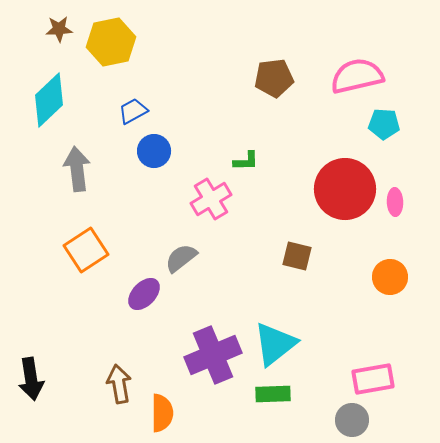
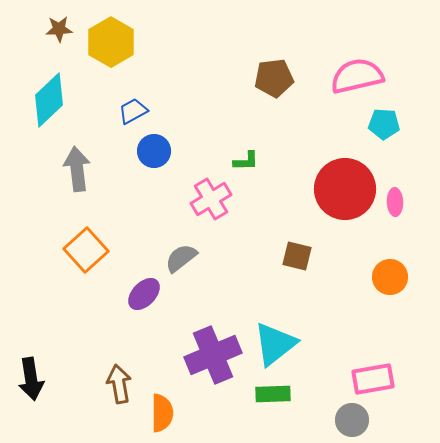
yellow hexagon: rotated 18 degrees counterclockwise
orange square: rotated 9 degrees counterclockwise
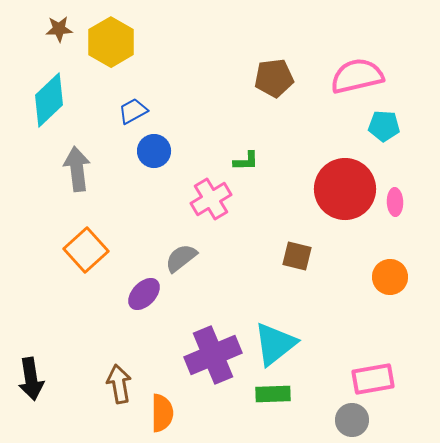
cyan pentagon: moved 2 px down
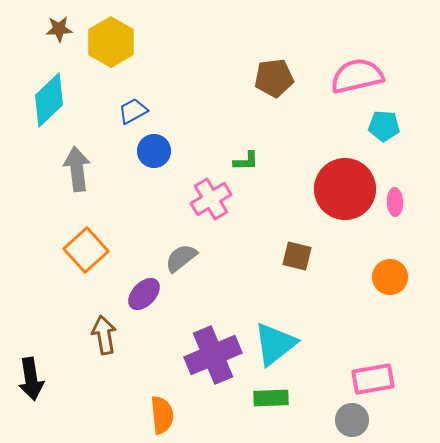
brown arrow: moved 15 px left, 49 px up
green rectangle: moved 2 px left, 4 px down
orange semicircle: moved 2 px down; rotated 6 degrees counterclockwise
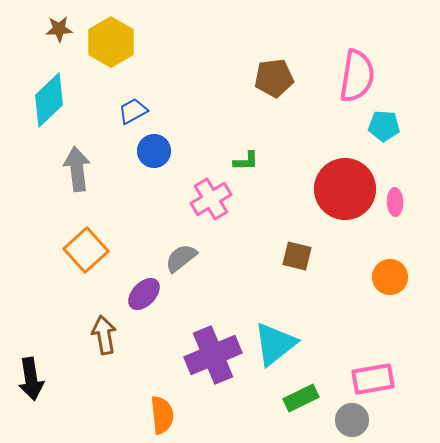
pink semicircle: rotated 112 degrees clockwise
green rectangle: moved 30 px right; rotated 24 degrees counterclockwise
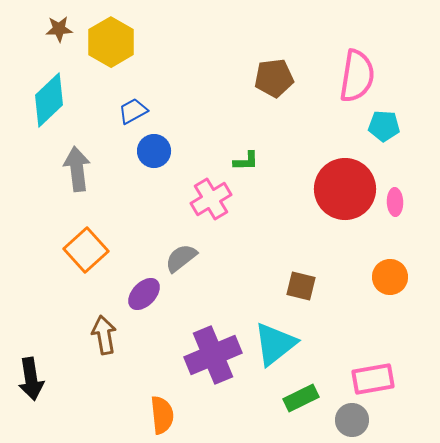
brown square: moved 4 px right, 30 px down
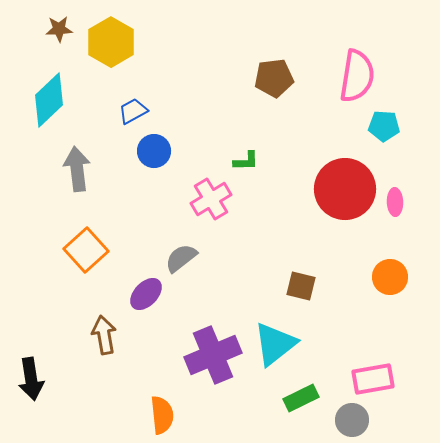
purple ellipse: moved 2 px right
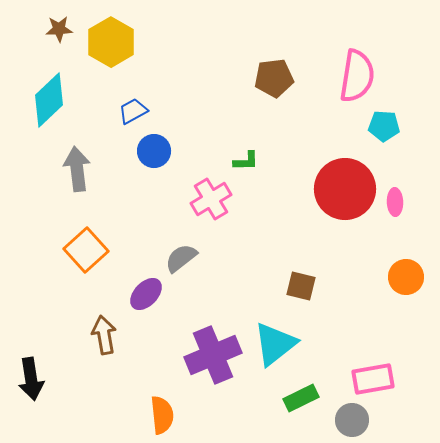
orange circle: moved 16 px right
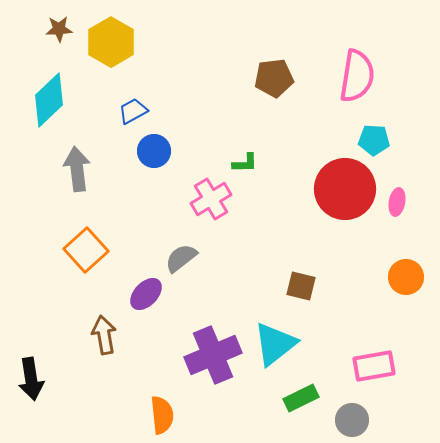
cyan pentagon: moved 10 px left, 14 px down
green L-shape: moved 1 px left, 2 px down
pink ellipse: moved 2 px right; rotated 12 degrees clockwise
pink rectangle: moved 1 px right, 13 px up
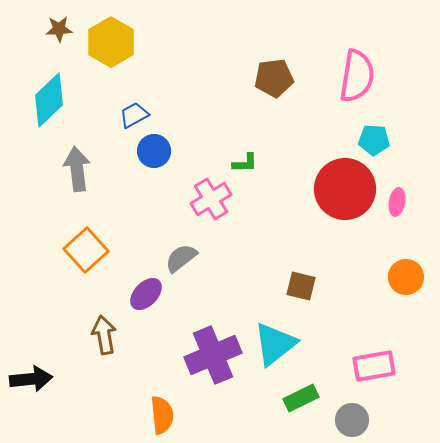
blue trapezoid: moved 1 px right, 4 px down
black arrow: rotated 87 degrees counterclockwise
